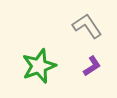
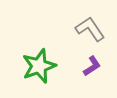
gray L-shape: moved 3 px right, 3 px down
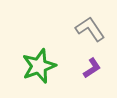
purple L-shape: moved 2 px down
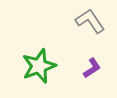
gray L-shape: moved 8 px up
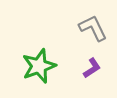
gray L-shape: moved 3 px right, 7 px down; rotated 8 degrees clockwise
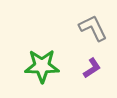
green star: moved 3 px right; rotated 20 degrees clockwise
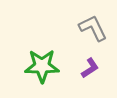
purple L-shape: moved 2 px left
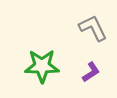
purple L-shape: moved 1 px right, 4 px down
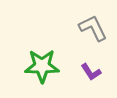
purple L-shape: rotated 90 degrees clockwise
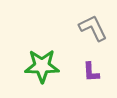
purple L-shape: rotated 30 degrees clockwise
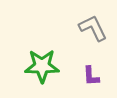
purple L-shape: moved 4 px down
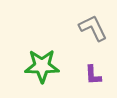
purple L-shape: moved 2 px right, 1 px up
